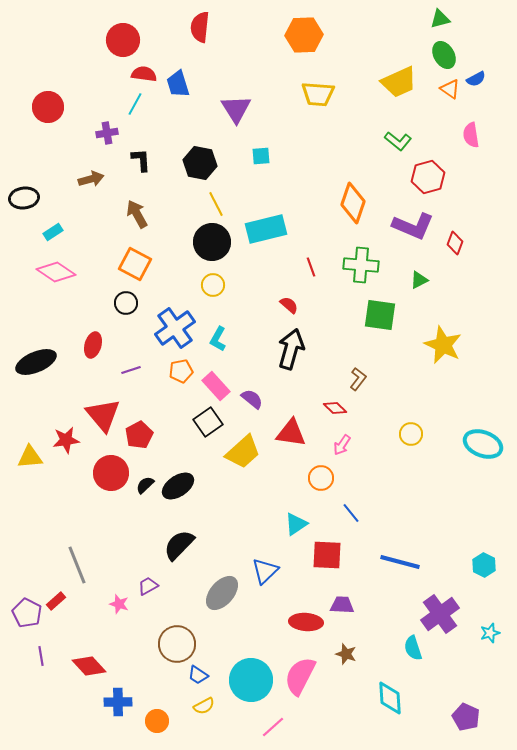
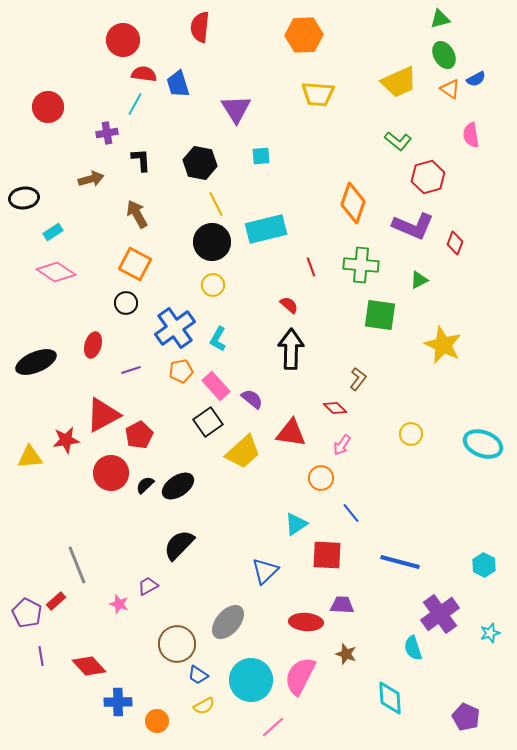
black arrow at (291, 349): rotated 15 degrees counterclockwise
red triangle at (103, 415): rotated 42 degrees clockwise
gray ellipse at (222, 593): moved 6 px right, 29 px down
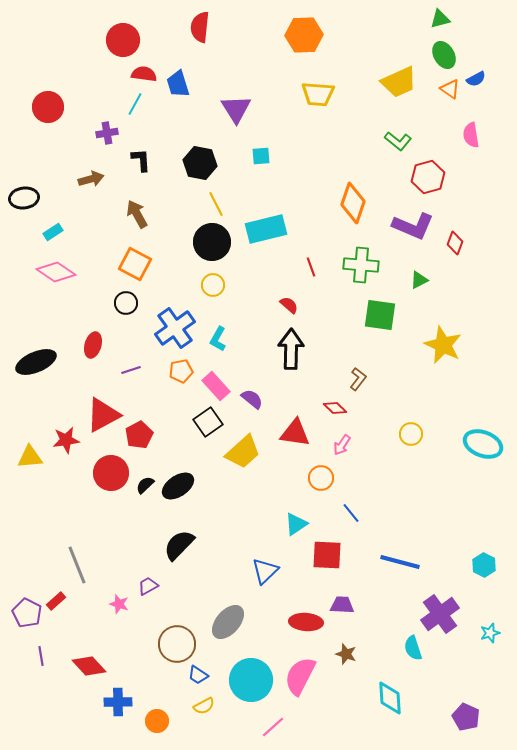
red triangle at (291, 433): moved 4 px right
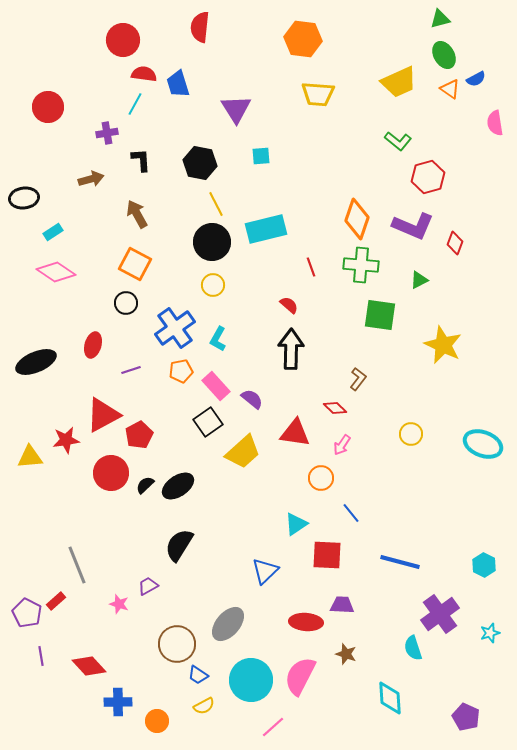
orange hexagon at (304, 35): moved 1 px left, 4 px down; rotated 9 degrees clockwise
pink semicircle at (471, 135): moved 24 px right, 12 px up
orange diamond at (353, 203): moved 4 px right, 16 px down
black semicircle at (179, 545): rotated 12 degrees counterclockwise
gray ellipse at (228, 622): moved 2 px down
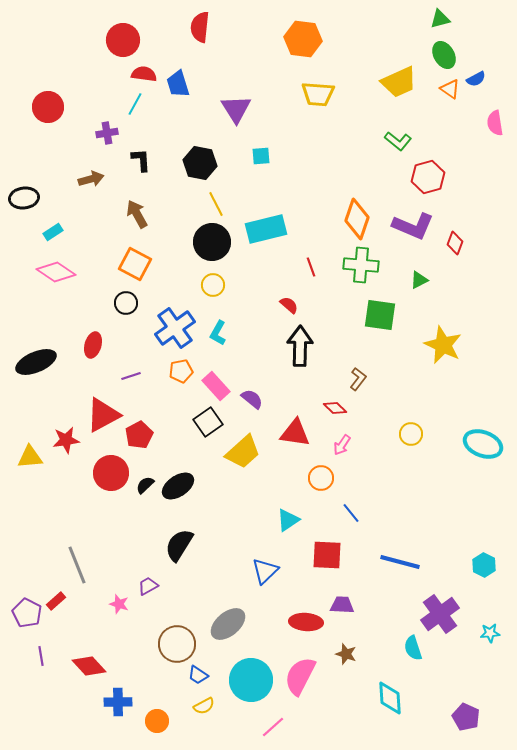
cyan L-shape at (218, 339): moved 6 px up
black arrow at (291, 349): moved 9 px right, 3 px up
purple line at (131, 370): moved 6 px down
cyan triangle at (296, 524): moved 8 px left, 4 px up
gray ellipse at (228, 624): rotated 9 degrees clockwise
cyan star at (490, 633): rotated 12 degrees clockwise
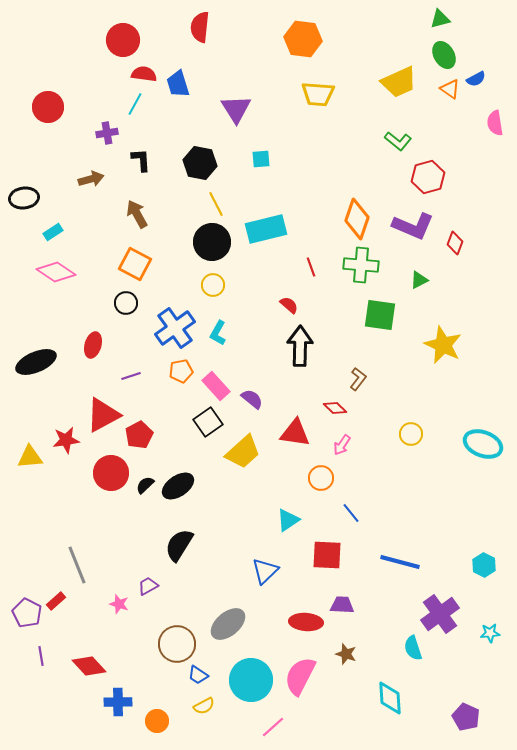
cyan square at (261, 156): moved 3 px down
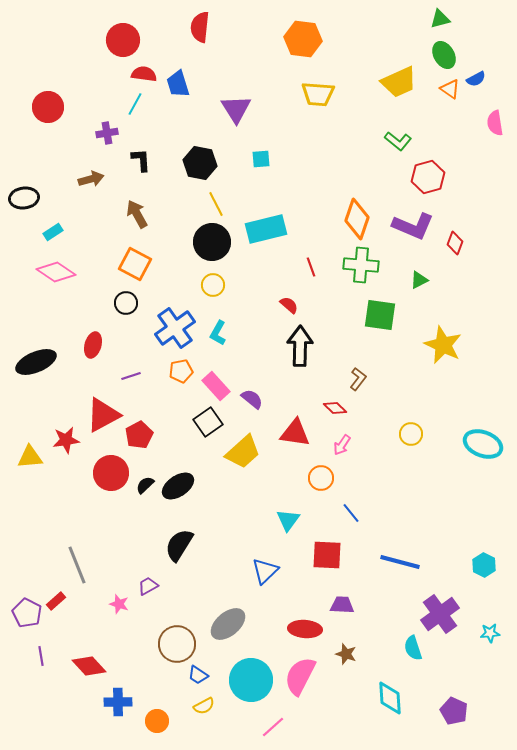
cyan triangle at (288, 520): rotated 20 degrees counterclockwise
red ellipse at (306, 622): moved 1 px left, 7 px down
purple pentagon at (466, 717): moved 12 px left, 6 px up
